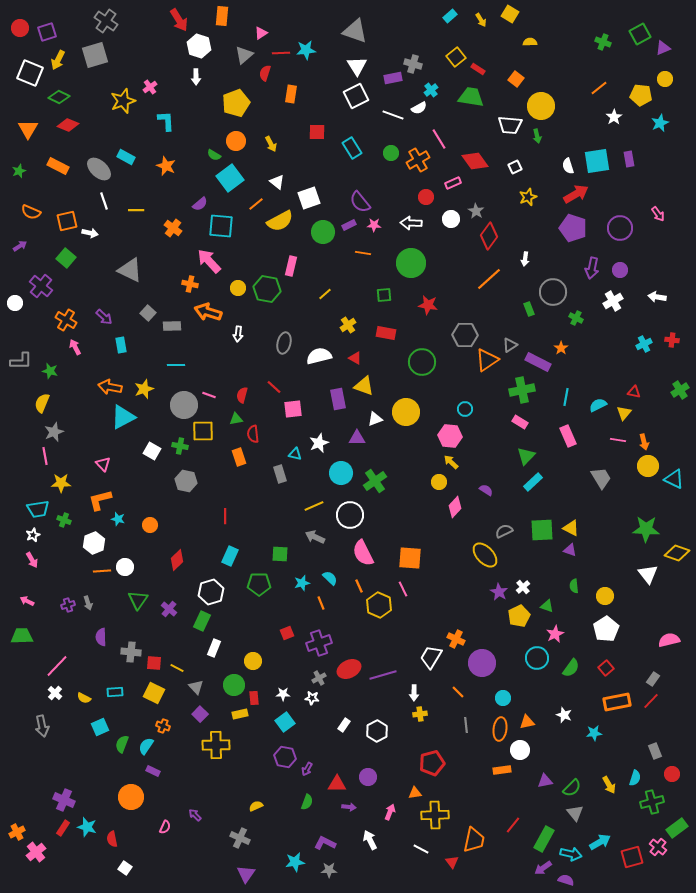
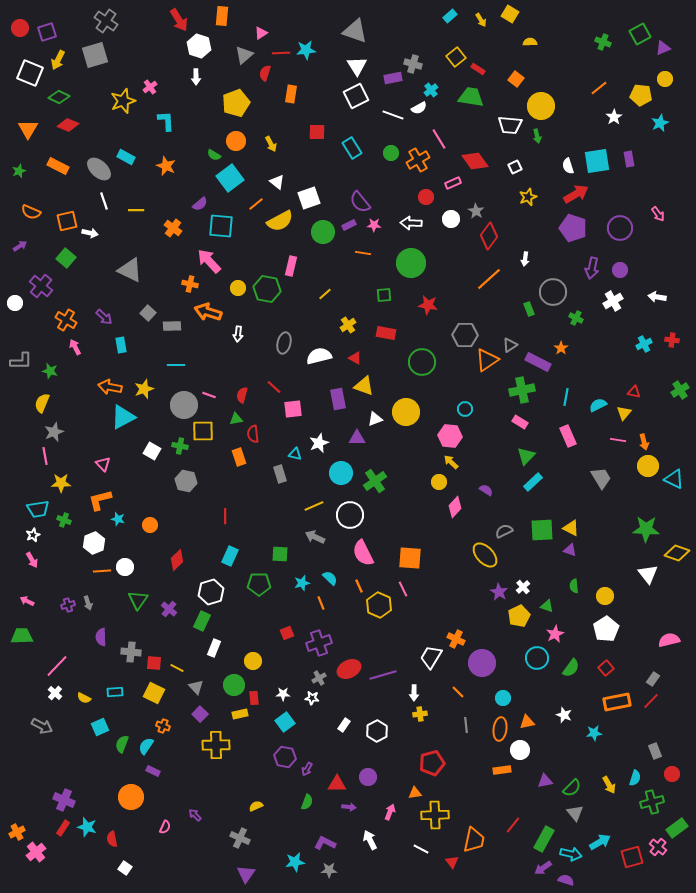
gray arrow at (42, 726): rotated 50 degrees counterclockwise
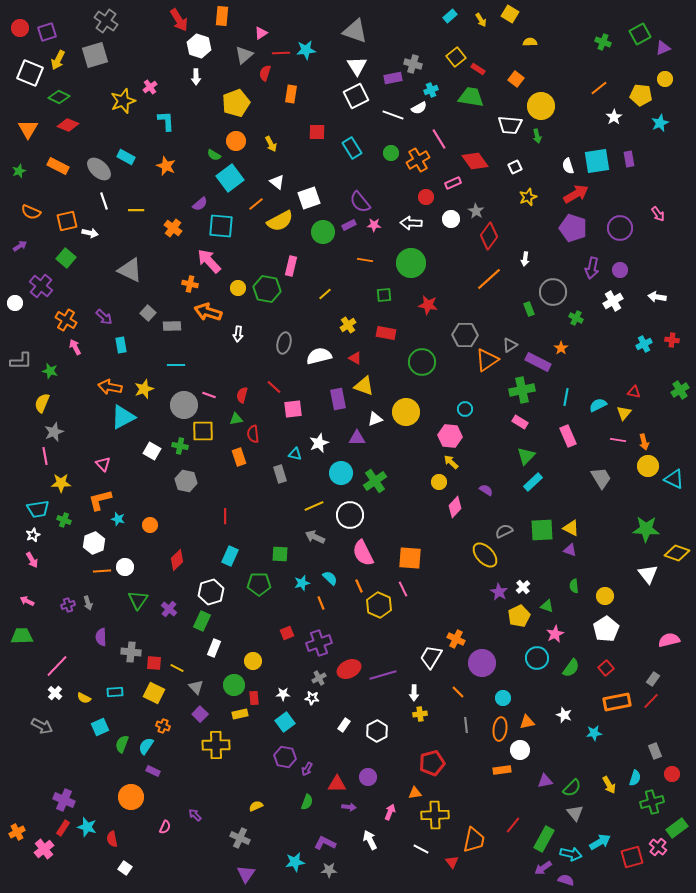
cyan cross at (431, 90): rotated 16 degrees clockwise
orange line at (363, 253): moved 2 px right, 7 px down
pink cross at (36, 852): moved 8 px right, 3 px up
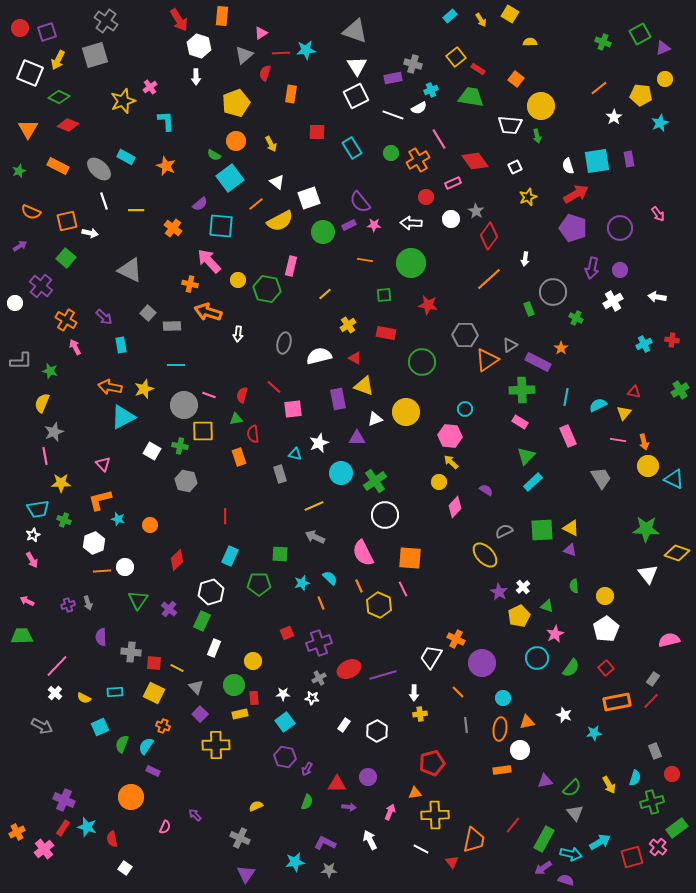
yellow circle at (238, 288): moved 8 px up
green cross at (522, 390): rotated 10 degrees clockwise
white circle at (350, 515): moved 35 px right
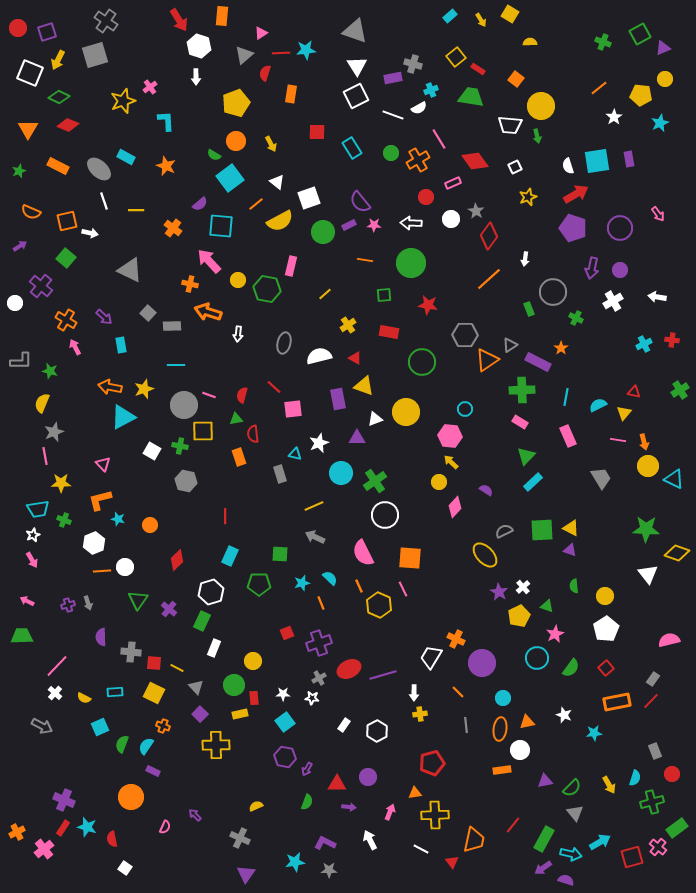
red circle at (20, 28): moved 2 px left
red rectangle at (386, 333): moved 3 px right, 1 px up
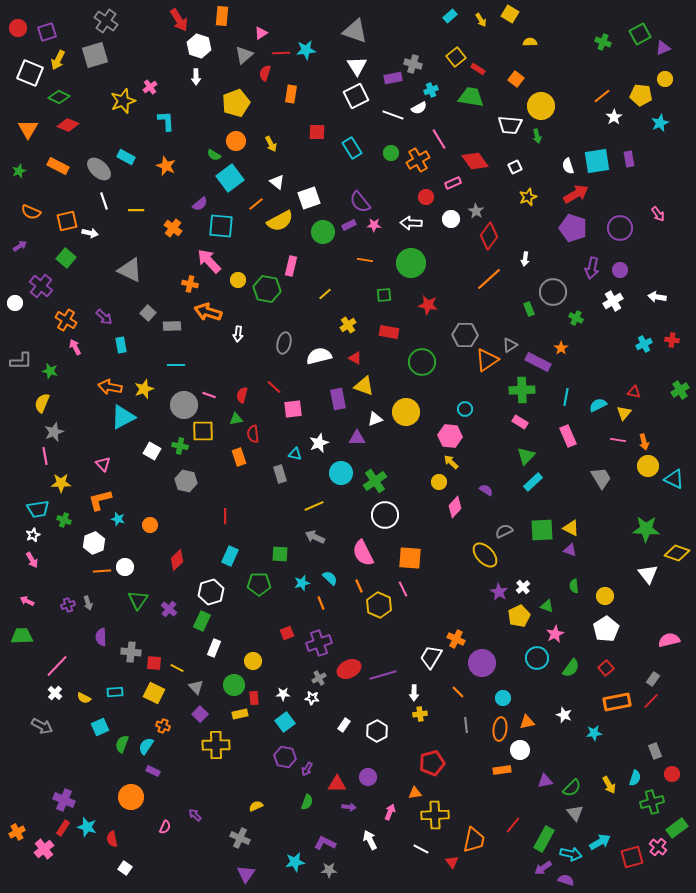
orange line at (599, 88): moved 3 px right, 8 px down
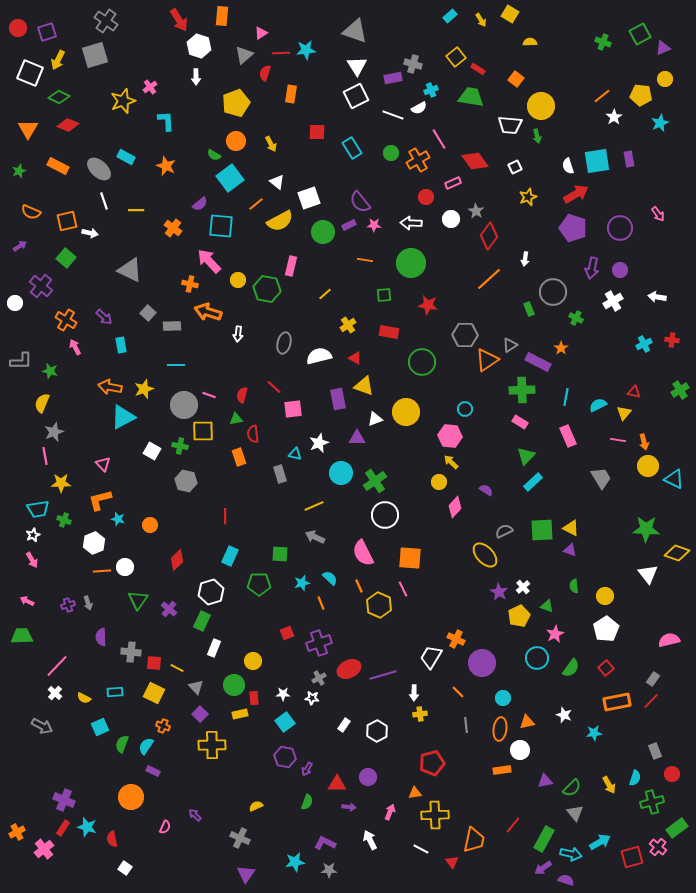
yellow cross at (216, 745): moved 4 px left
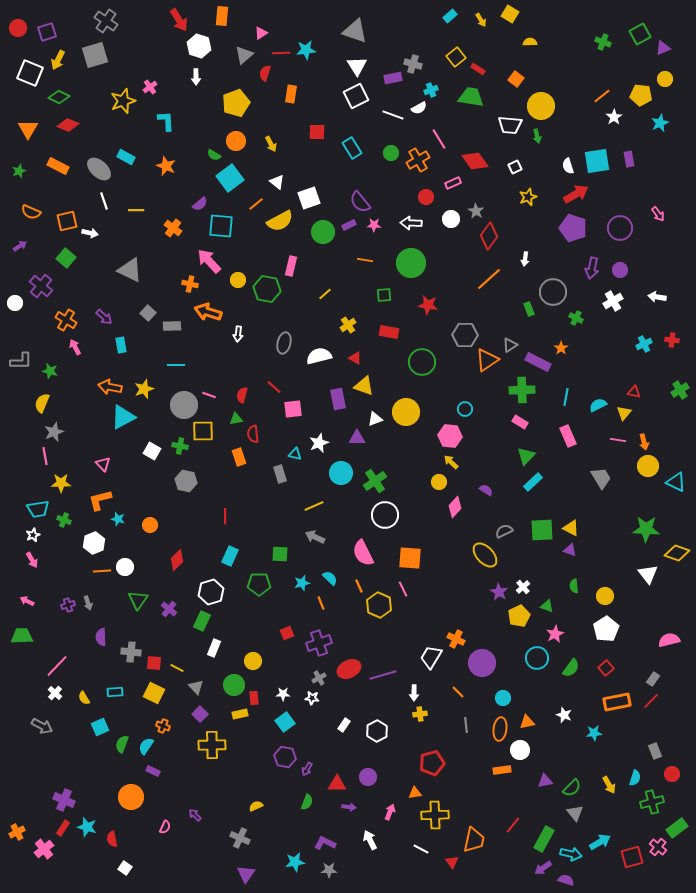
cyan triangle at (674, 479): moved 2 px right, 3 px down
yellow semicircle at (84, 698): rotated 32 degrees clockwise
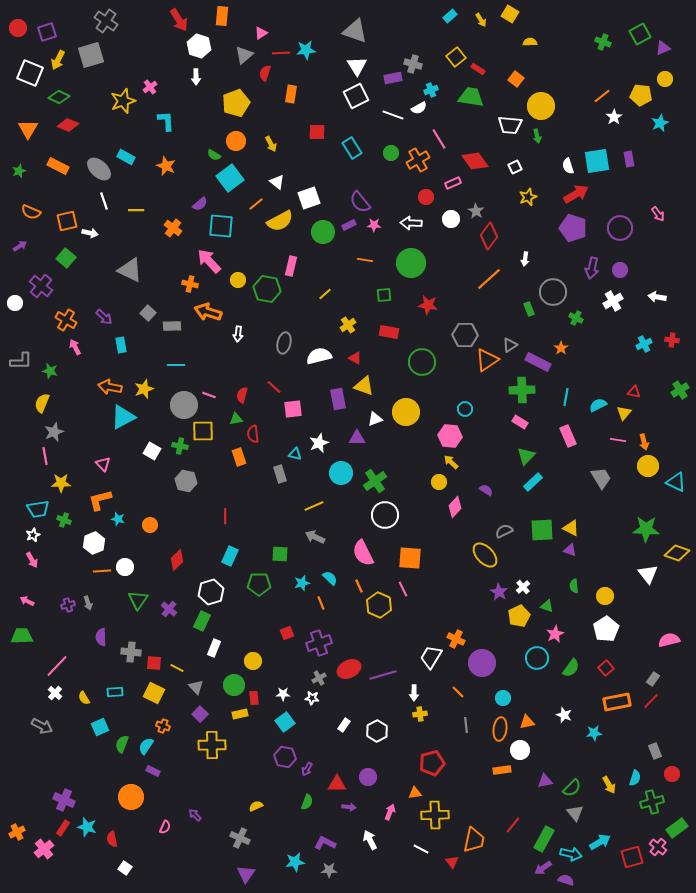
gray square at (95, 55): moved 4 px left
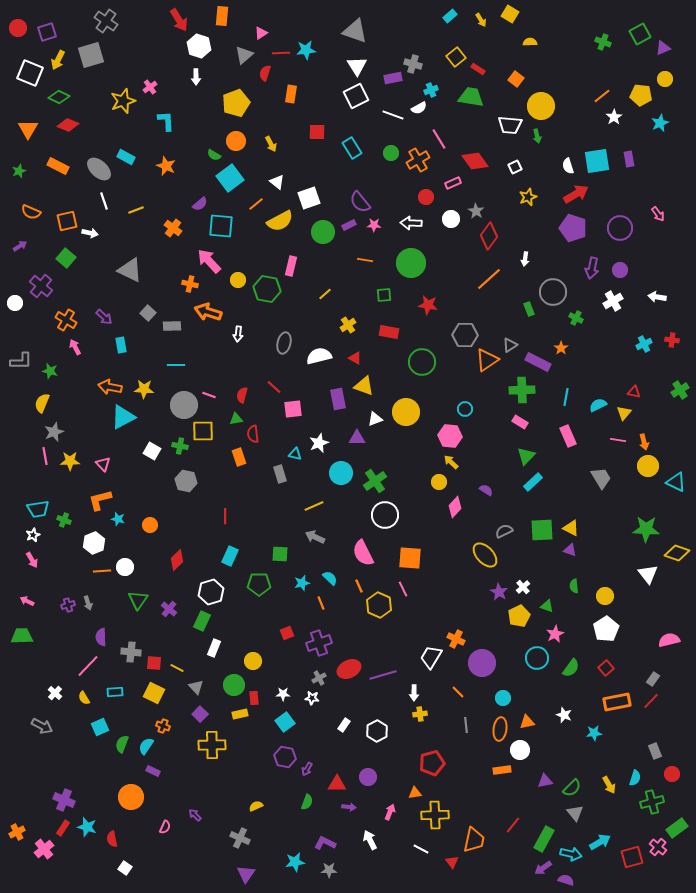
yellow line at (136, 210): rotated 21 degrees counterclockwise
yellow star at (144, 389): rotated 24 degrees clockwise
yellow star at (61, 483): moved 9 px right, 22 px up
pink line at (57, 666): moved 31 px right
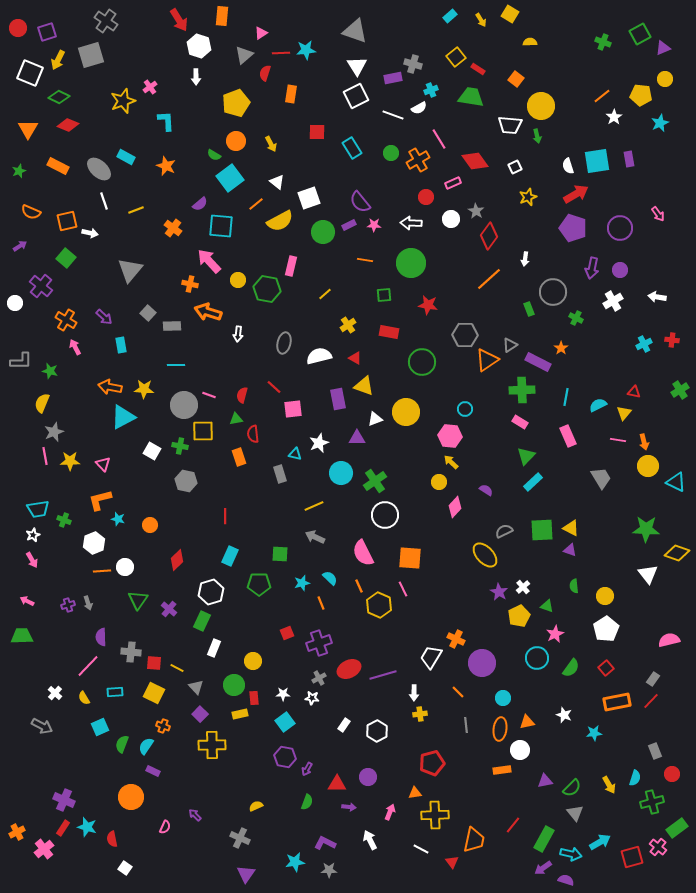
gray triangle at (130, 270): rotated 44 degrees clockwise
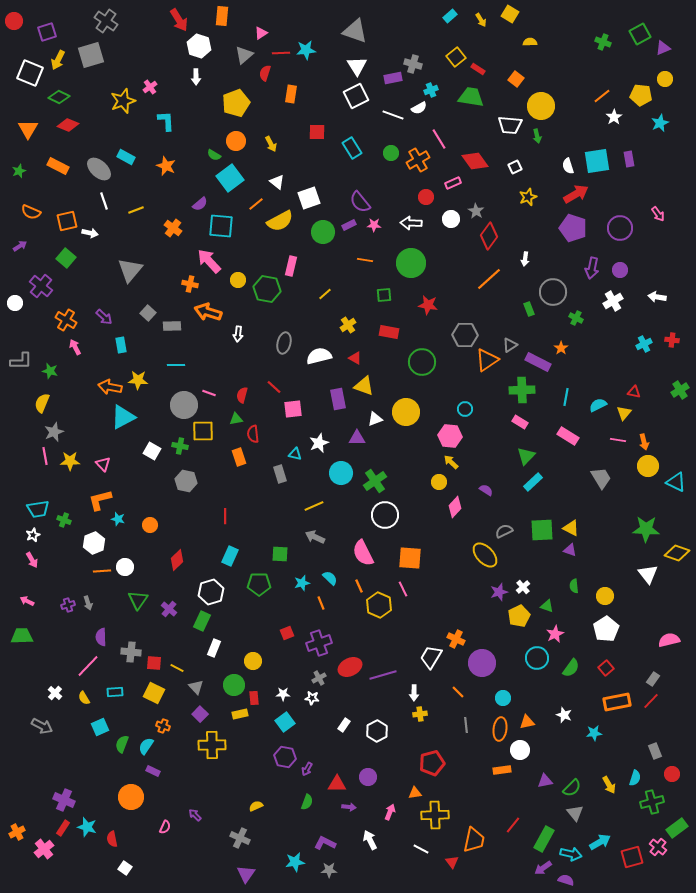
red circle at (18, 28): moved 4 px left, 7 px up
yellow star at (144, 389): moved 6 px left, 9 px up
pink line at (209, 395): moved 2 px up
pink rectangle at (568, 436): rotated 35 degrees counterclockwise
purple star at (499, 592): rotated 24 degrees clockwise
red ellipse at (349, 669): moved 1 px right, 2 px up
